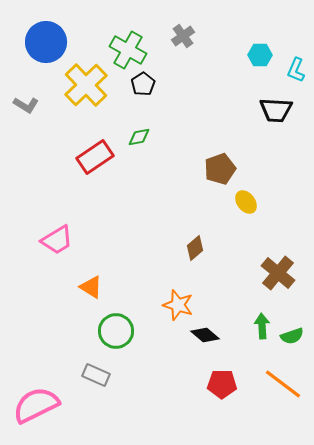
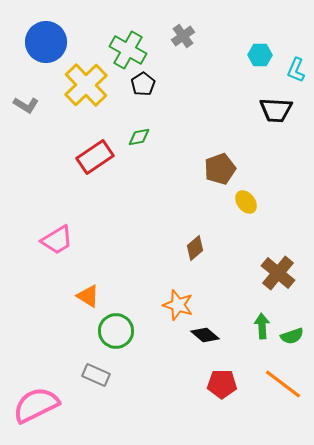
orange triangle: moved 3 px left, 9 px down
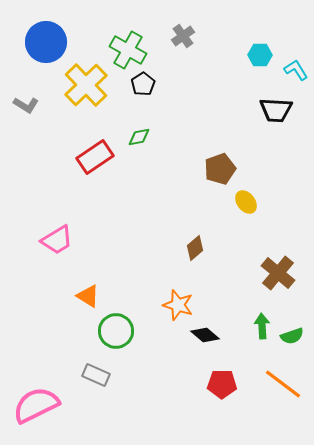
cyan L-shape: rotated 125 degrees clockwise
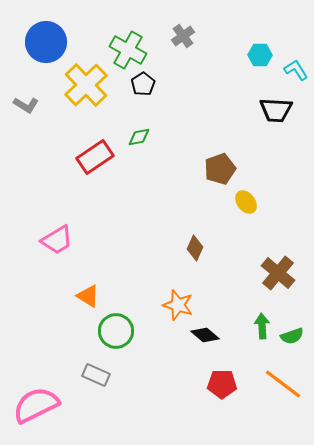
brown diamond: rotated 25 degrees counterclockwise
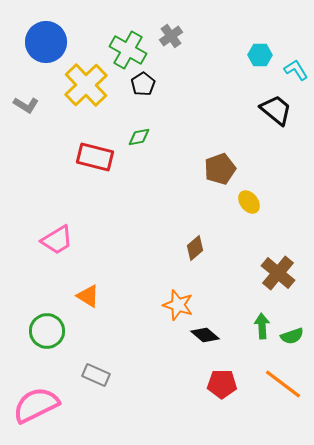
gray cross: moved 12 px left
black trapezoid: rotated 144 degrees counterclockwise
red rectangle: rotated 48 degrees clockwise
yellow ellipse: moved 3 px right
brown diamond: rotated 25 degrees clockwise
green circle: moved 69 px left
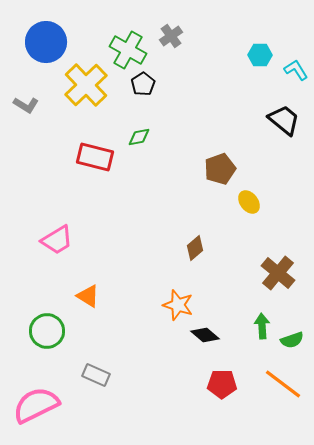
black trapezoid: moved 8 px right, 10 px down
green semicircle: moved 4 px down
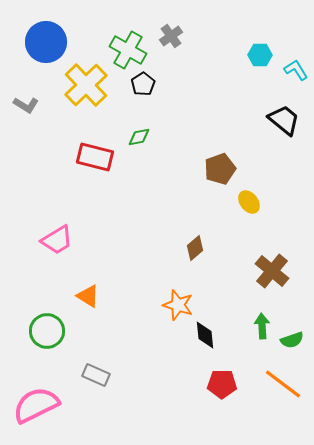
brown cross: moved 6 px left, 2 px up
black diamond: rotated 44 degrees clockwise
